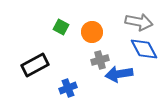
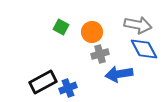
gray arrow: moved 1 px left, 3 px down
gray cross: moved 6 px up
black rectangle: moved 8 px right, 17 px down
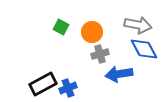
black rectangle: moved 2 px down
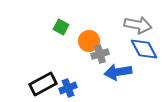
orange circle: moved 3 px left, 9 px down
blue arrow: moved 1 px left, 2 px up
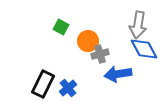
gray arrow: rotated 88 degrees clockwise
orange circle: moved 1 px left
blue arrow: moved 2 px down
black rectangle: rotated 36 degrees counterclockwise
blue cross: rotated 18 degrees counterclockwise
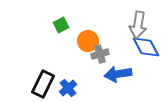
green square: moved 2 px up; rotated 35 degrees clockwise
blue diamond: moved 2 px right, 2 px up
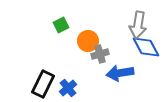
blue arrow: moved 2 px right, 1 px up
